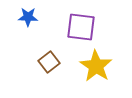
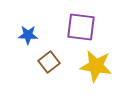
blue star: moved 18 px down
yellow star: rotated 24 degrees counterclockwise
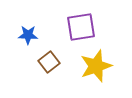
purple square: rotated 16 degrees counterclockwise
yellow star: rotated 28 degrees counterclockwise
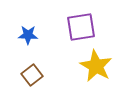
brown square: moved 17 px left, 13 px down
yellow star: rotated 24 degrees counterclockwise
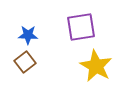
brown square: moved 7 px left, 13 px up
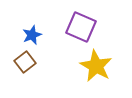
purple square: rotated 32 degrees clockwise
blue star: moved 4 px right; rotated 24 degrees counterclockwise
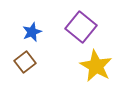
purple square: rotated 16 degrees clockwise
blue star: moved 3 px up
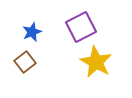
purple square: rotated 24 degrees clockwise
yellow star: moved 4 px up
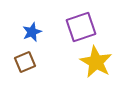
purple square: rotated 8 degrees clockwise
brown square: rotated 15 degrees clockwise
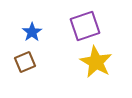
purple square: moved 4 px right, 1 px up
blue star: rotated 12 degrees counterclockwise
